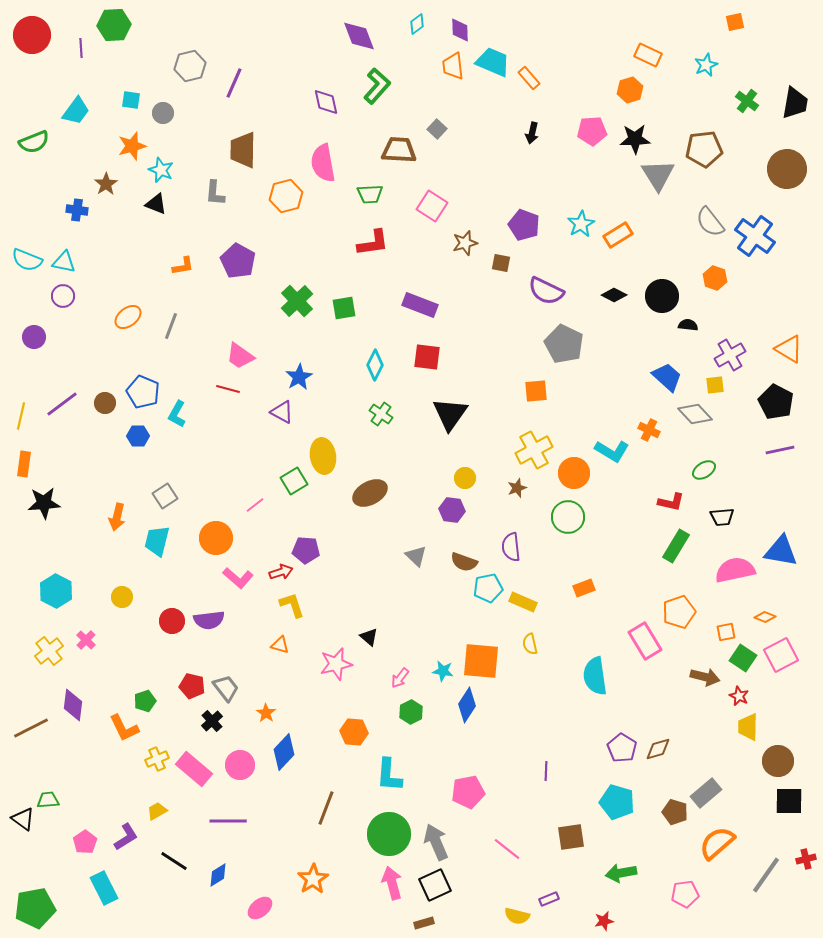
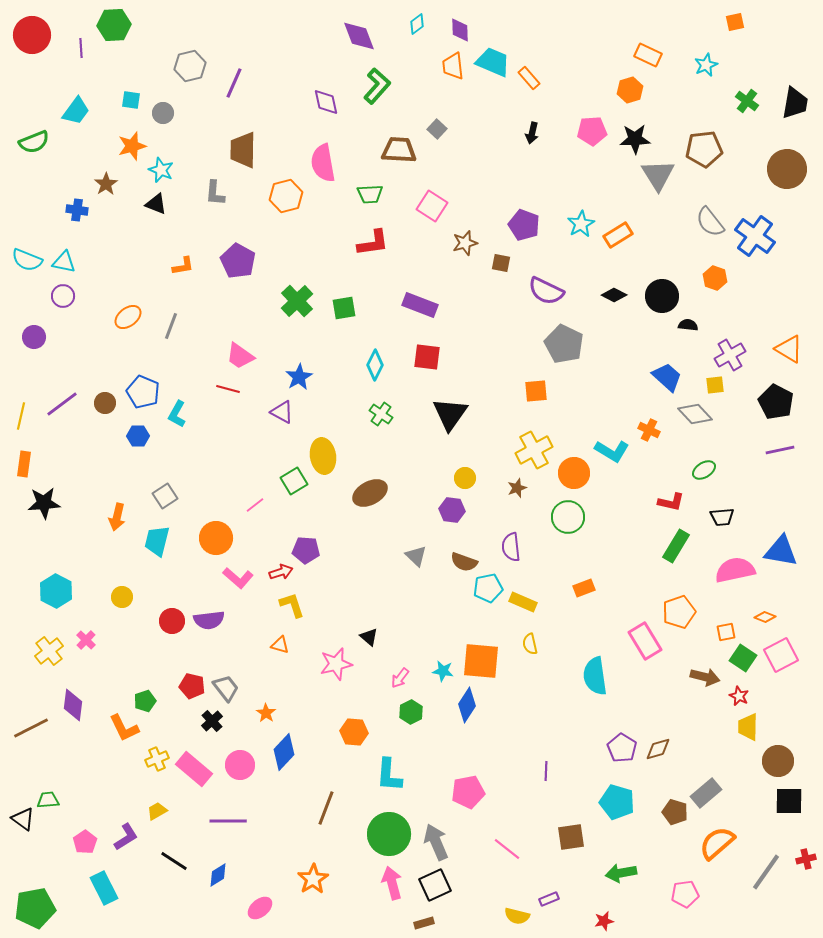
gray line at (766, 875): moved 3 px up
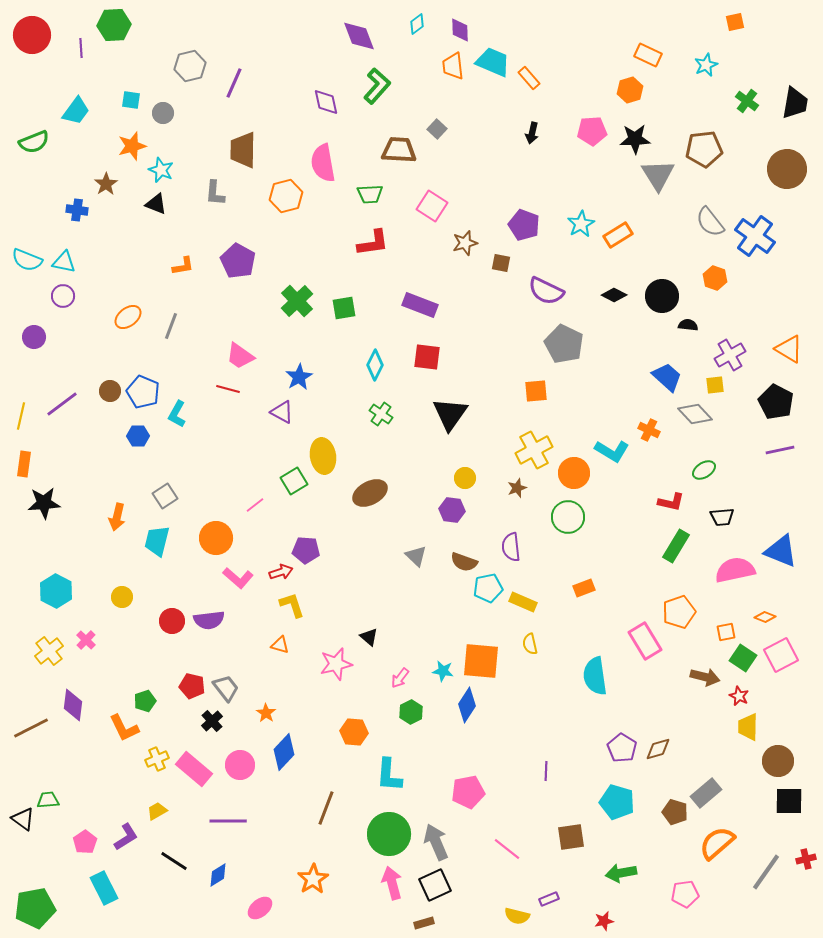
brown circle at (105, 403): moved 5 px right, 12 px up
blue triangle at (781, 551): rotated 12 degrees clockwise
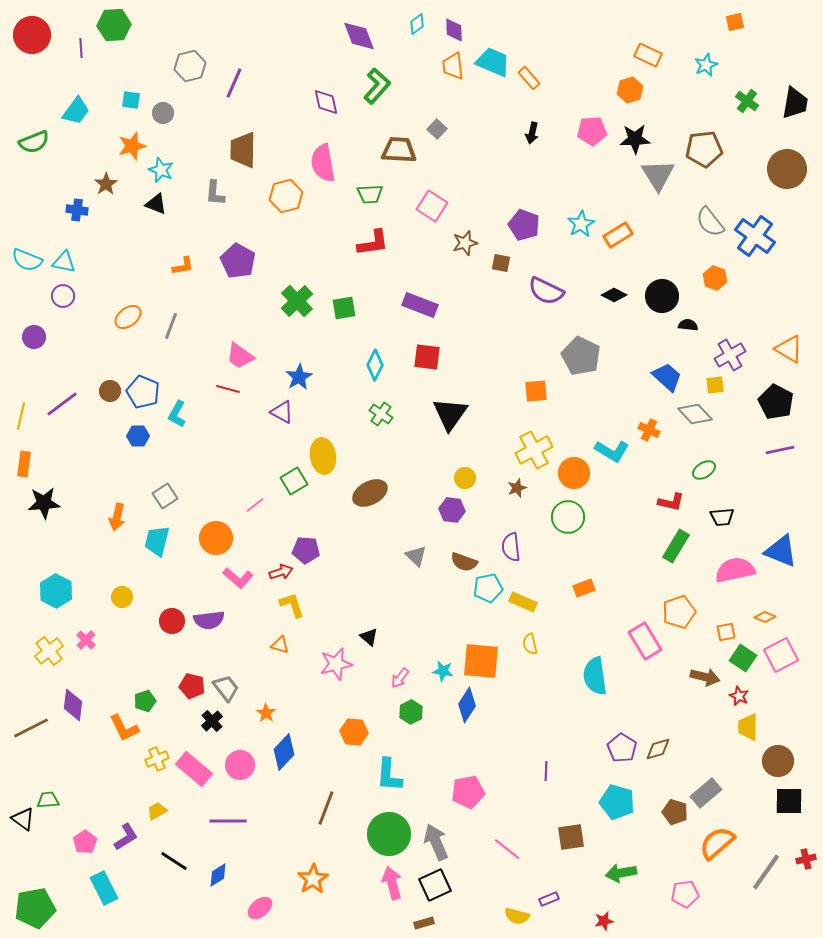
purple diamond at (460, 30): moved 6 px left
gray pentagon at (564, 344): moved 17 px right, 12 px down
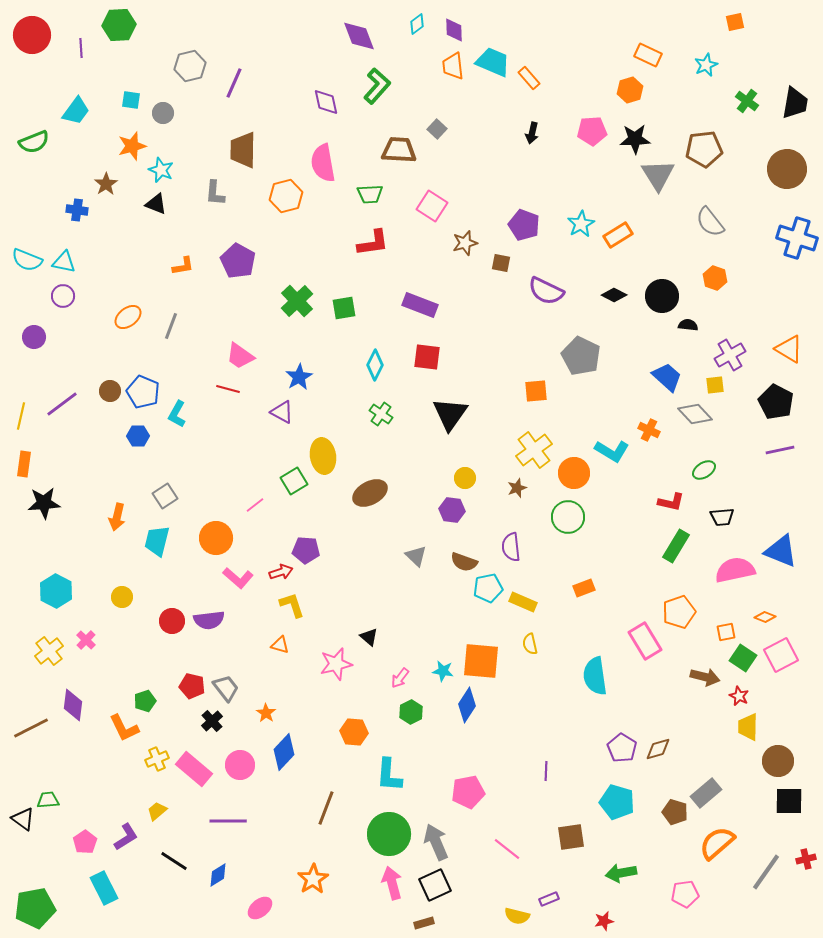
green hexagon at (114, 25): moved 5 px right
blue cross at (755, 236): moved 42 px right, 2 px down; rotated 18 degrees counterclockwise
yellow cross at (534, 450): rotated 9 degrees counterclockwise
yellow trapezoid at (157, 811): rotated 10 degrees counterclockwise
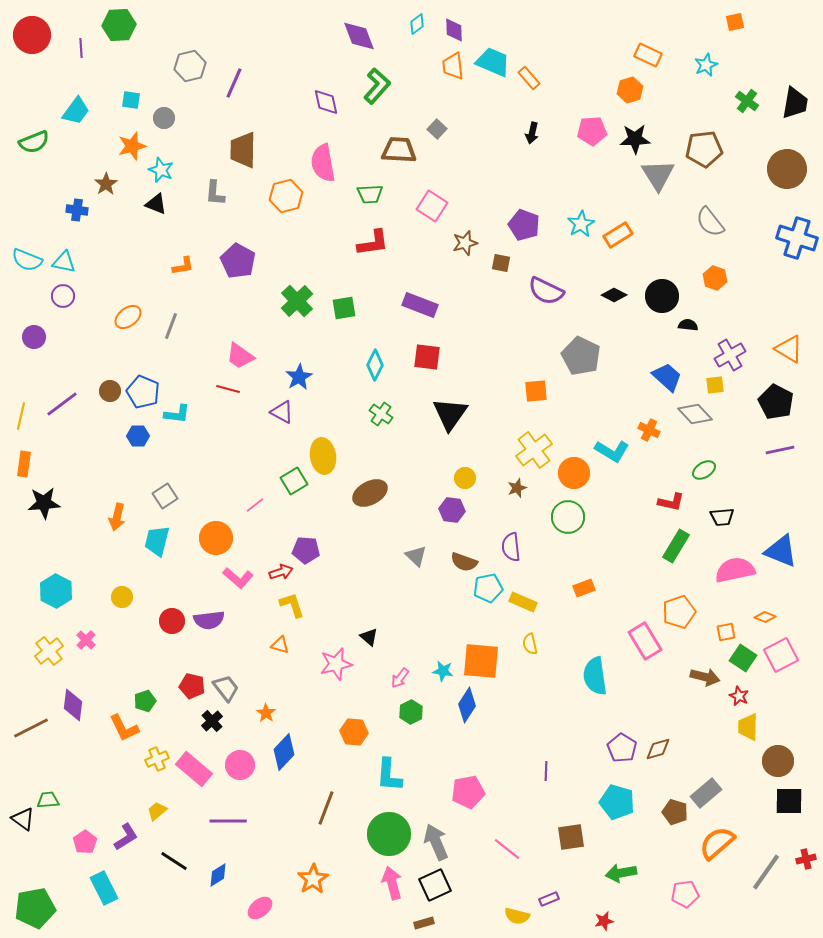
gray circle at (163, 113): moved 1 px right, 5 px down
cyan L-shape at (177, 414): rotated 112 degrees counterclockwise
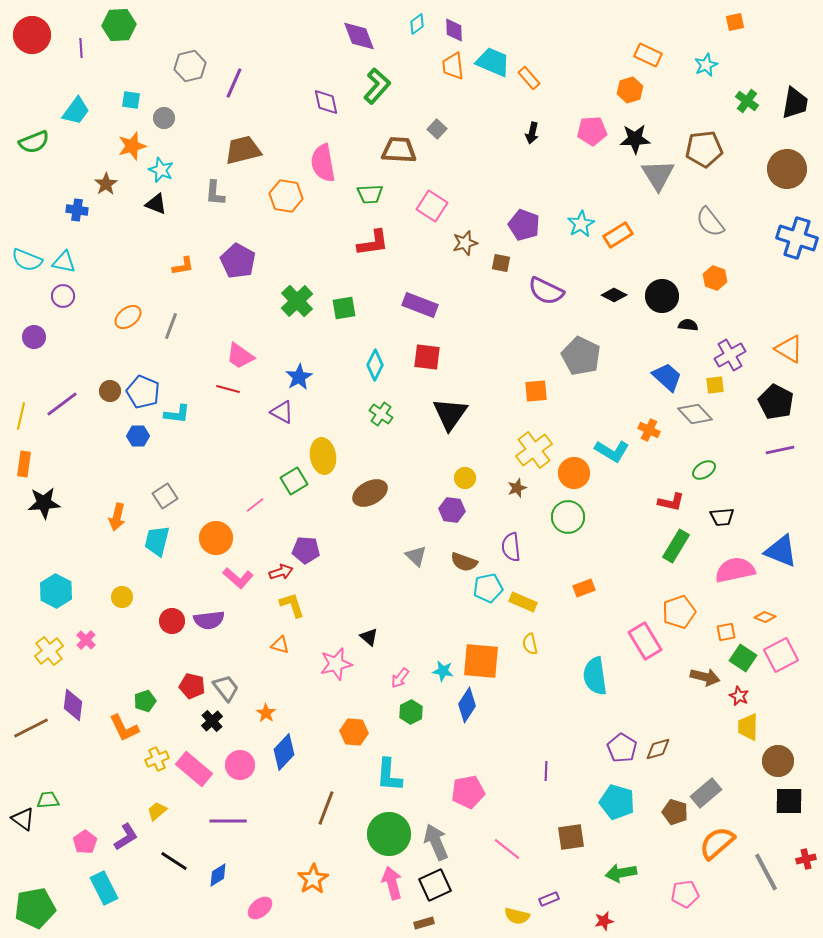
brown trapezoid at (243, 150): rotated 75 degrees clockwise
orange hexagon at (286, 196): rotated 24 degrees clockwise
gray line at (766, 872): rotated 63 degrees counterclockwise
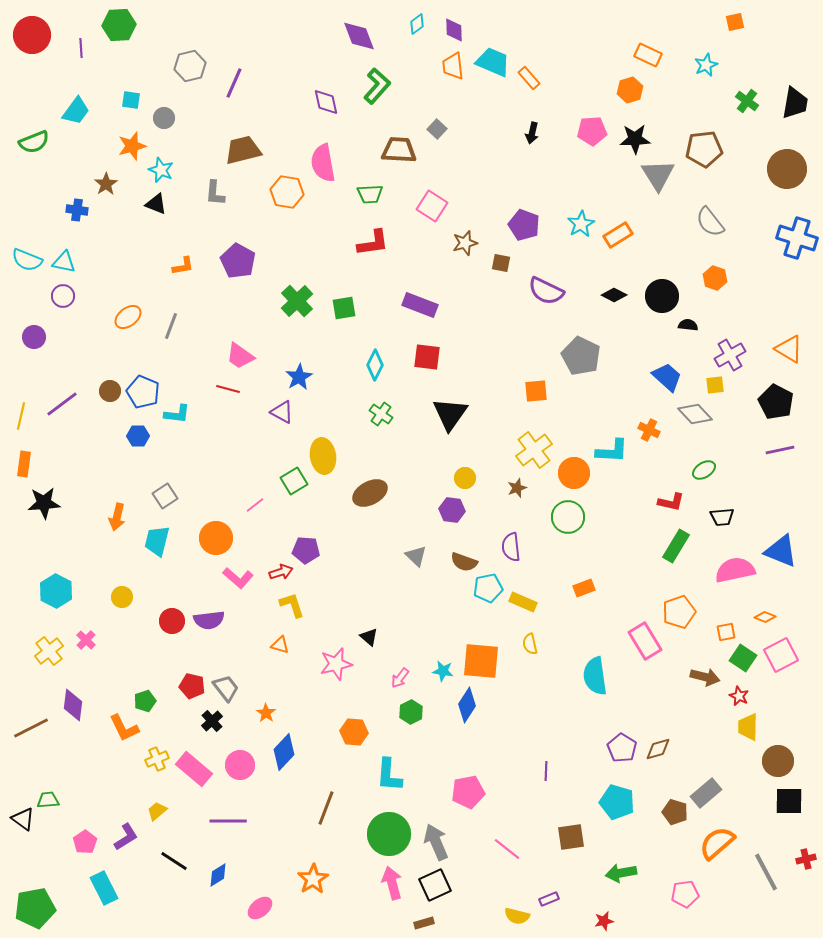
orange hexagon at (286, 196): moved 1 px right, 4 px up
cyan L-shape at (612, 451): rotated 28 degrees counterclockwise
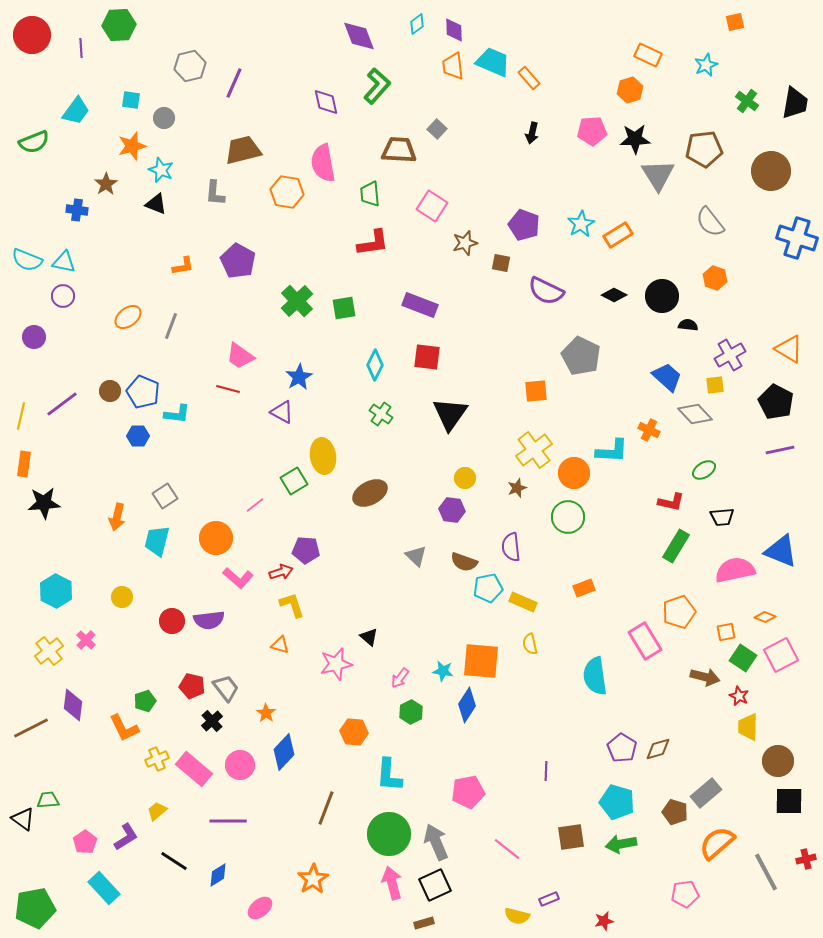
brown circle at (787, 169): moved 16 px left, 2 px down
green trapezoid at (370, 194): rotated 88 degrees clockwise
green arrow at (621, 873): moved 29 px up
cyan rectangle at (104, 888): rotated 16 degrees counterclockwise
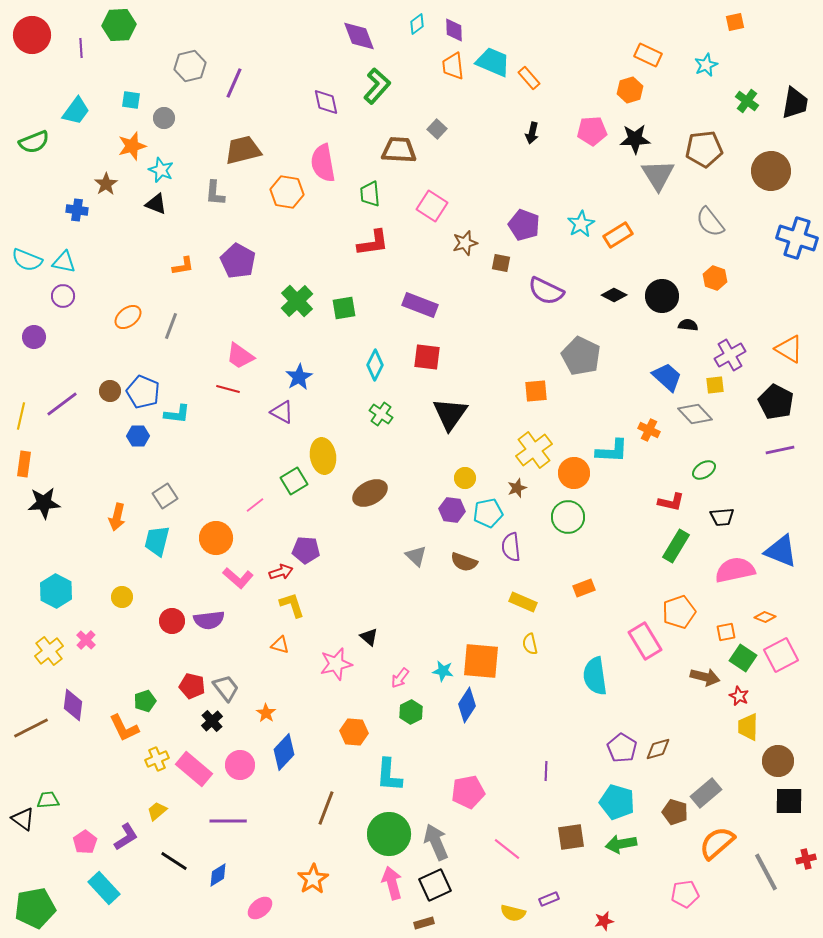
cyan pentagon at (488, 588): moved 75 px up
yellow semicircle at (517, 916): moved 4 px left, 3 px up
